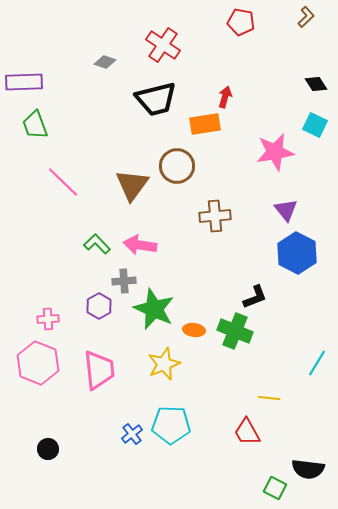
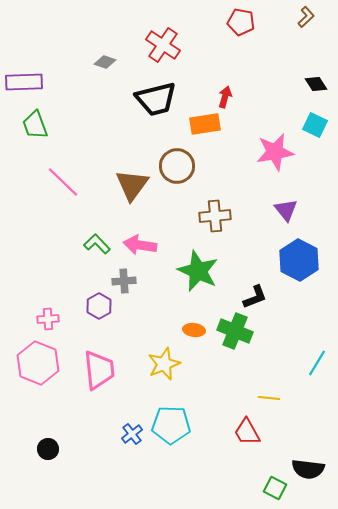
blue hexagon: moved 2 px right, 7 px down
green star: moved 44 px right, 38 px up
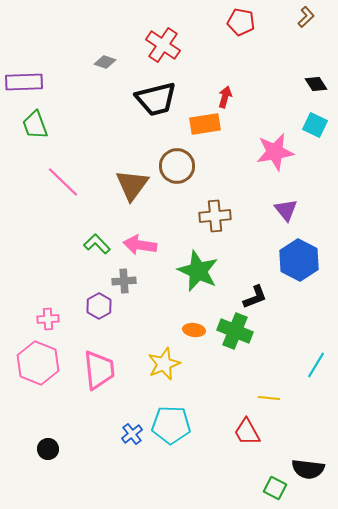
cyan line: moved 1 px left, 2 px down
